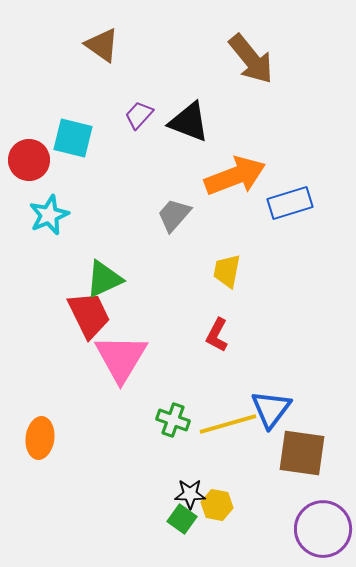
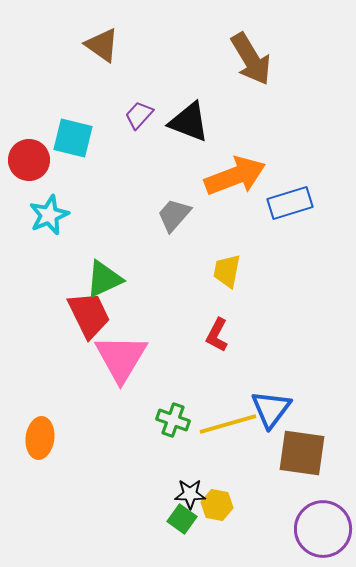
brown arrow: rotated 8 degrees clockwise
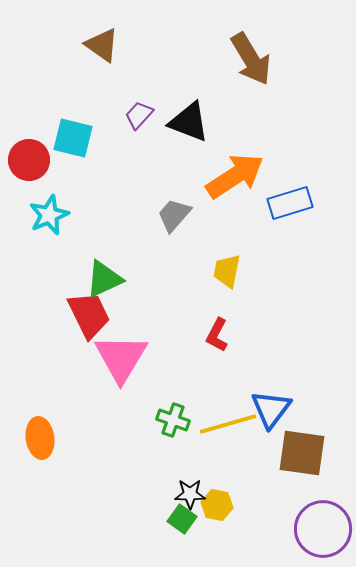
orange arrow: rotated 12 degrees counterclockwise
orange ellipse: rotated 15 degrees counterclockwise
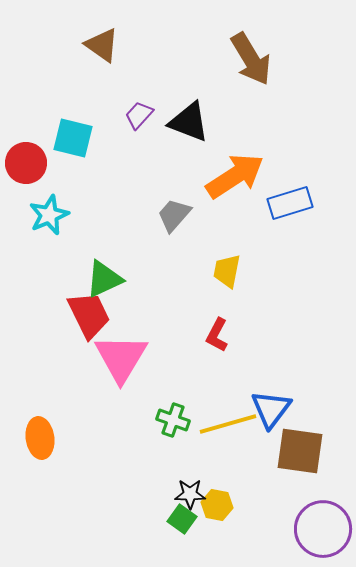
red circle: moved 3 px left, 3 px down
brown square: moved 2 px left, 2 px up
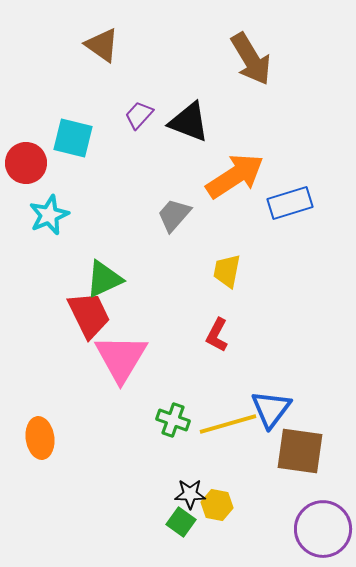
green square: moved 1 px left, 3 px down
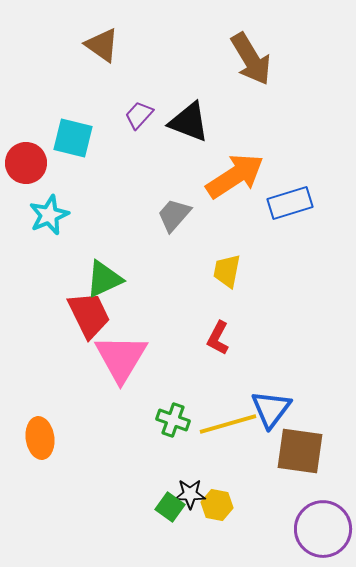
red L-shape: moved 1 px right, 3 px down
green square: moved 11 px left, 15 px up
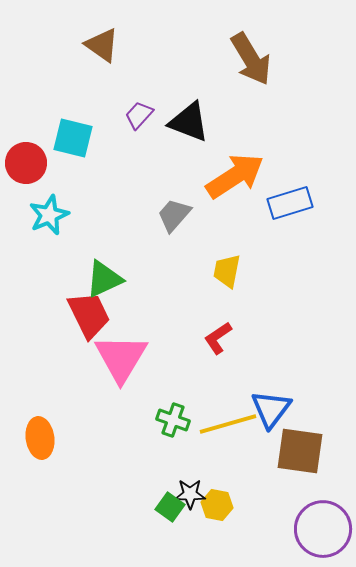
red L-shape: rotated 28 degrees clockwise
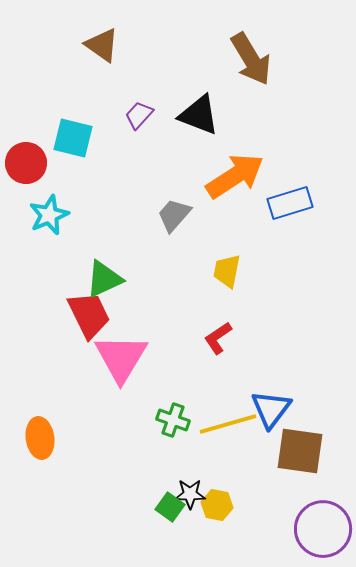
black triangle: moved 10 px right, 7 px up
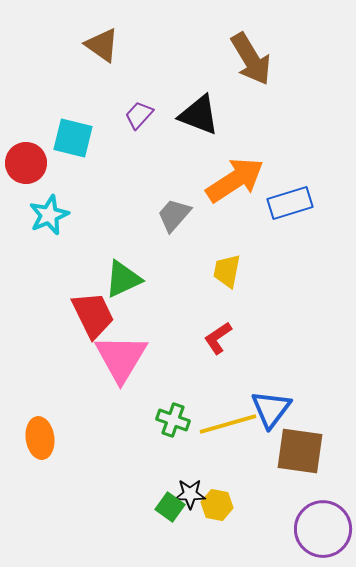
orange arrow: moved 4 px down
green triangle: moved 19 px right
red trapezoid: moved 4 px right
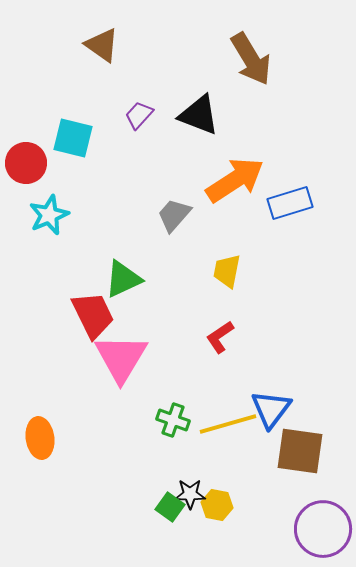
red L-shape: moved 2 px right, 1 px up
